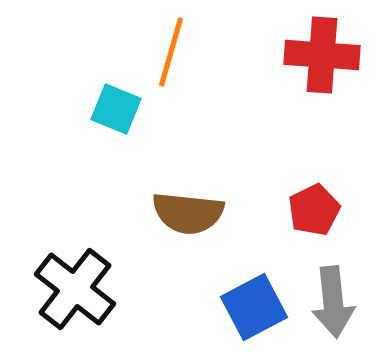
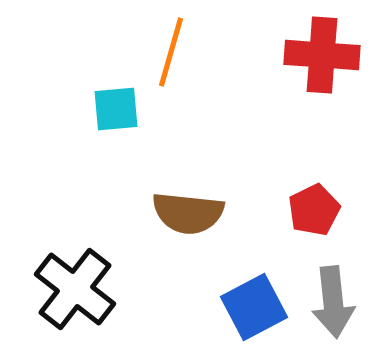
cyan square: rotated 27 degrees counterclockwise
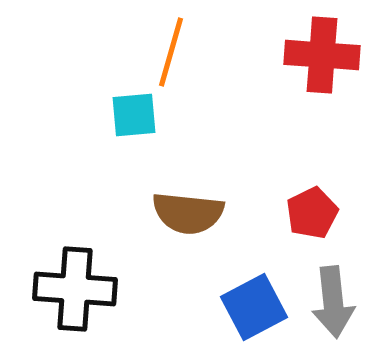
cyan square: moved 18 px right, 6 px down
red pentagon: moved 2 px left, 3 px down
black cross: rotated 34 degrees counterclockwise
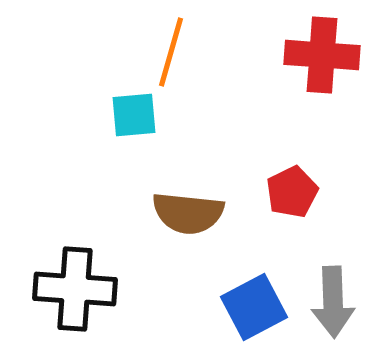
red pentagon: moved 20 px left, 21 px up
gray arrow: rotated 4 degrees clockwise
